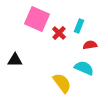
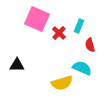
red semicircle: rotated 96 degrees counterclockwise
black triangle: moved 2 px right, 5 px down
cyan semicircle: moved 2 px left
yellow semicircle: rotated 110 degrees clockwise
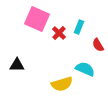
cyan rectangle: moved 1 px down
red semicircle: moved 8 px right; rotated 16 degrees counterclockwise
cyan semicircle: moved 3 px right, 1 px down
yellow semicircle: moved 1 px down
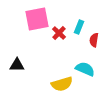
pink square: rotated 35 degrees counterclockwise
red semicircle: moved 4 px left, 5 px up; rotated 40 degrees clockwise
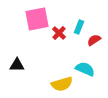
red semicircle: rotated 48 degrees clockwise
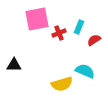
red cross: rotated 24 degrees clockwise
black triangle: moved 3 px left
cyan semicircle: moved 2 px down
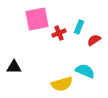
black triangle: moved 2 px down
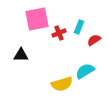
black triangle: moved 7 px right, 12 px up
cyan semicircle: rotated 54 degrees counterclockwise
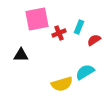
cyan semicircle: moved 1 px down
